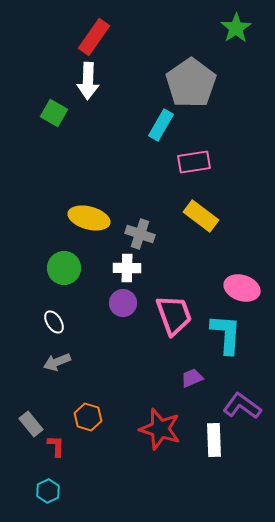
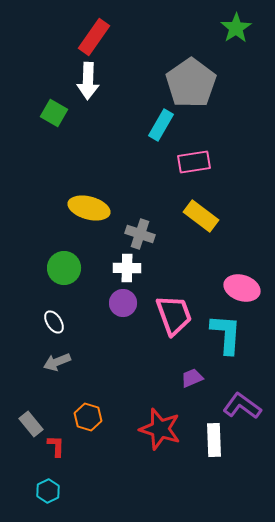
yellow ellipse: moved 10 px up
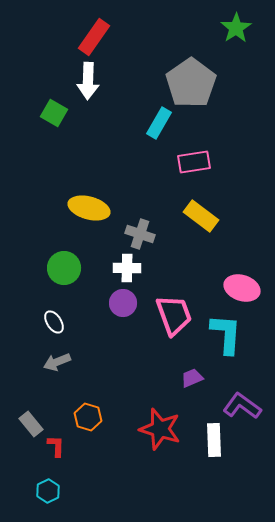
cyan rectangle: moved 2 px left, 2 px up
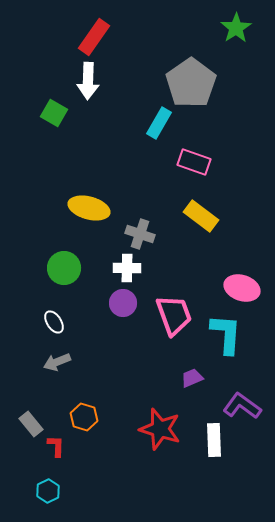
pink rectangle: rotated 28 degrees clockwise
orange hexagon: moved 4 px left
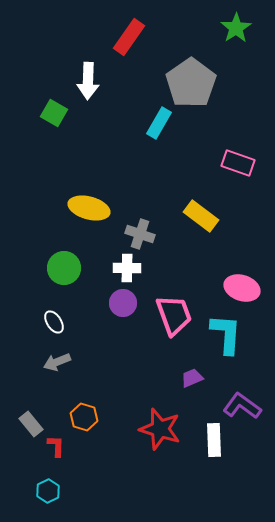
red rectangle: moved 35 px right
pink rectangle: moved 44 px right, 1 px down
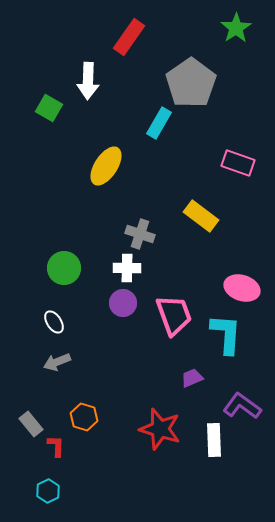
green square: moved 5 px left, 5 px up
yellow ellipse: moved 17 px right, 42 px up; rotated 72 degrees counterclockwise
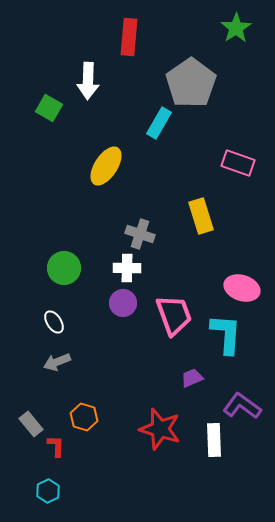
red rectangle: rotated 30 degrees counterclockwise
yellow rectangle: rotated 36 degrees clockwise
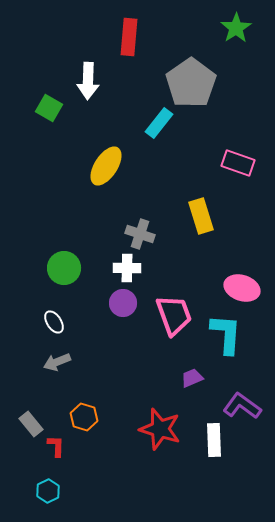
cyan rectangle: rotated 8 degrees clockwise
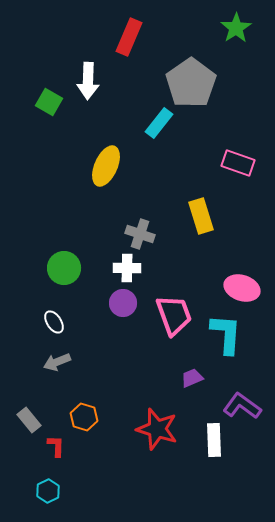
red rectangle: rotated 18 degrees clockwise
green square: moved 6 px up
yellow ellipse: rotated 9 degrees counterclockwise
gray rectangle: moved 2 px left, 4 px up
red star: moved 3 px left
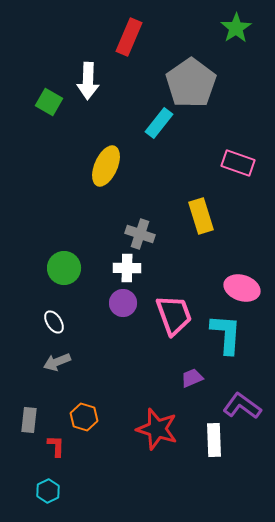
gray rectangle: rotated 45 degrees clockwise
